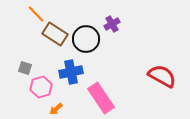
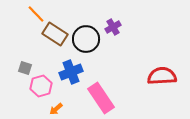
purple cross: moved 1 px right, 3 px down
blue cross: rotated 10 degrees counterclockwise
red semicircle: rotated 32 degrees counterclockwise
pink hexagon: moved 1 px up
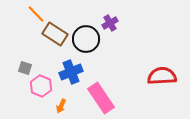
purple cross: moved 3 px left, 4 px up
pink hexagon: rotated 20 degrees counterclockwise
orange arrow: moved 5 px right, 3 px up; rotated 24 degrees counterclockwise
